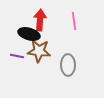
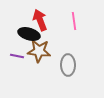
red arrow: rotated 25 degrees counterclockwise
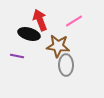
pink line: rotated 66 degrees clockwise
brown star: moved 19 px right, 5 px up
gray ellipse: moved 2 px left
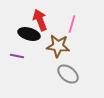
pink line: moved 2 px left, 3 px down; rotated 42 degrees counterclockwise
gray ellipse: moved 2 px right, 9 px down; rotated 50 degrees counterclockwise
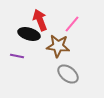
pink line: rotated 24 degrees clockwise
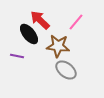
red arrow: rotated 25 degrees counterclockwise
pink line: moved 4 px right, 2 px up
black ellipse: rotated 35 degrees clockwise
gray ellipse: moved 2 px left, 4 px up
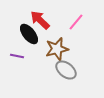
brown star: moved 1 px left, 3 px down; rotated 20 degrees counterclockwise
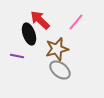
black ellipse: rotated 20 degrees clockwise
gray ellipse: moved 6 px left
